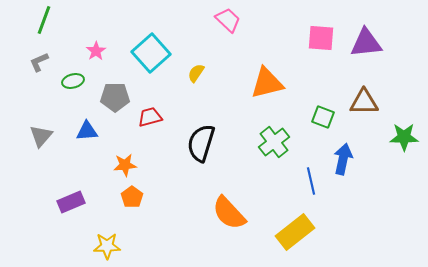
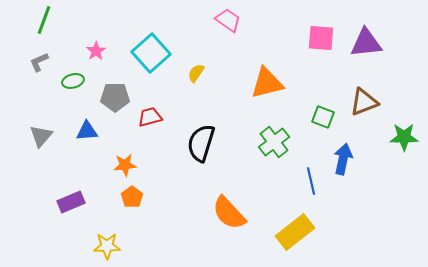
pink trapezoid: rotated 8 degrees counterclockwise
brown triangle: rotated 20 degrees counterclockwise
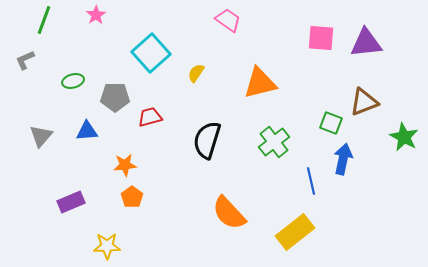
pink star: moved 36 px up
gray L-shape: moved 14 px left, 2 px up
orange triangle: moved 7 px left
green square: moved 8 px right, 6 px down
green star: rotated 28 degrees clockwise
black semicircle: moved 6 px right, 3 px up
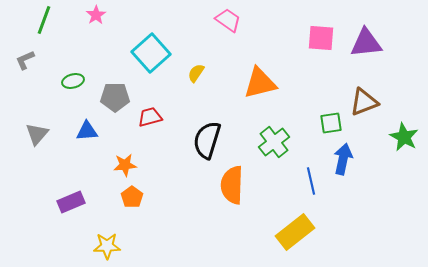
green square: rotated 30 degrees counterclockwise
gray triangle: moved 4 px left, 2 px up
orange semicircle: moved 3 px right, 28 px up; rotated 45 degrees clockwise
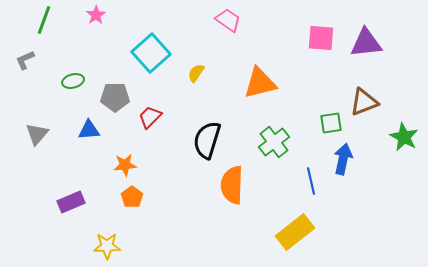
red trapezoid: rotated 30 degrees counterclockwise
blue triangle: moved 2 px right, 1 px up
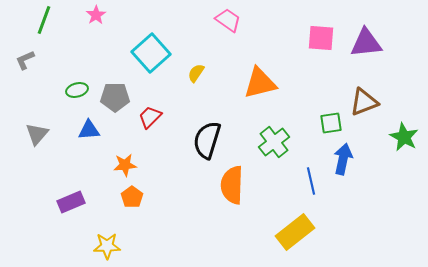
green ellipse: moved 4 px right, 9 px down
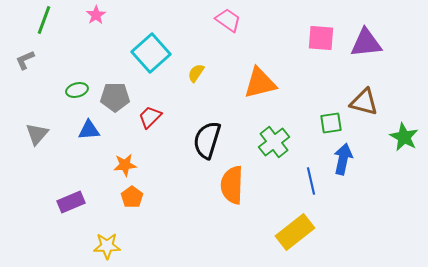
brown triangle: rotated 36 degrees clockwise
